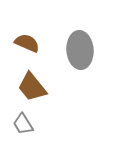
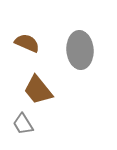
brown trapezoid: moved 6 px right, 3 px down
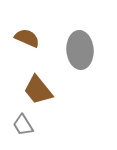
brown semicircle: moved 5 px up
gray trapezoid: moved 1 px down
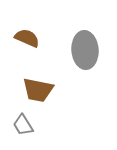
gray ellipse: moved 5 px right
brown trapezoid: rotated 40 degrees counterclockwise
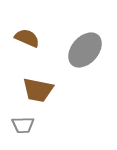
gray ellipse: rotated 45 degrees clockwise
gray trapezoid: rotated 60 degrees counterclockwise
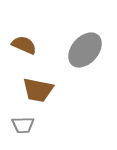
brown semicircle: moved 3 px left, 7 px down
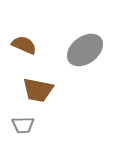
gray ellipse: rotated 12 degrees clockwise
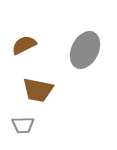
brown semicircle: rotated 50 degrees counterclockwise
gray ellipse: rotated 27 degrees counterclockwise
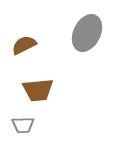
gray ellipse: moved 2 px right, 17 px up
brown trapezoid: rotated 16 degrees counterclockwise
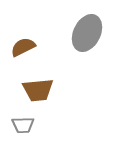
brown semicircle: moved 1 px left, 2 px down
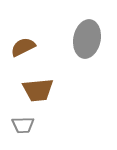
gray ellipse: moved 6 px down; rotated 15 degrees counterclockwise
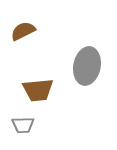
gray ellipse: moved 27 px down
brown semicircle: moved 16 px up
